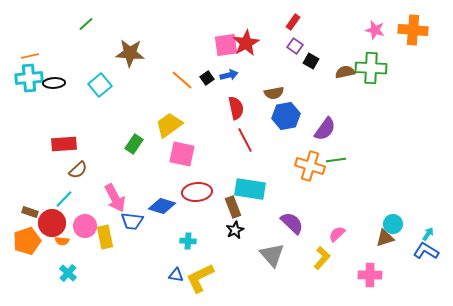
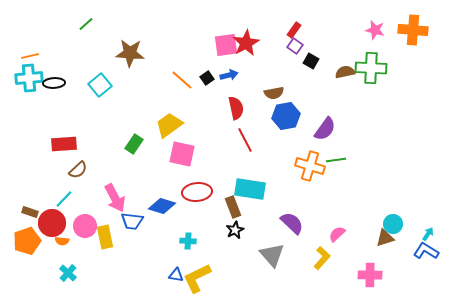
red rectangle at (293, 22): moved 1 px right, 8 px down
yellow L-shape at (200, 278): moved 3 px left
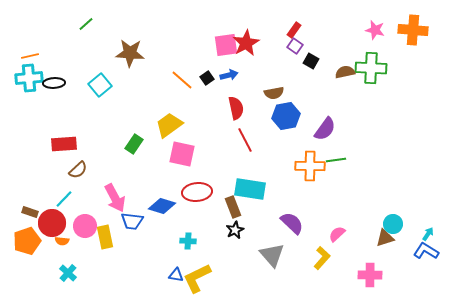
orange cross at (310, 166): rotated 16 degrees counterclockwise
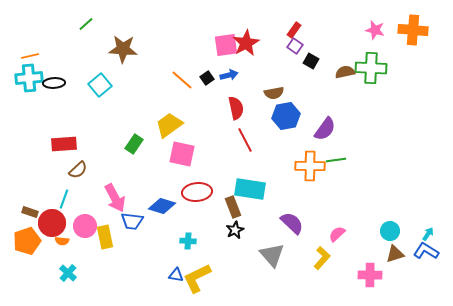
brown star at (130, 53): moved 7 px left, 4 px up
cyan line at (64, 199): rotated 24 degrees counterclockwise
cyan circle at (393, 224): moved 3 px left, 7 px down
brown triangle at (385, 238): moved 10 px right, 16 px down
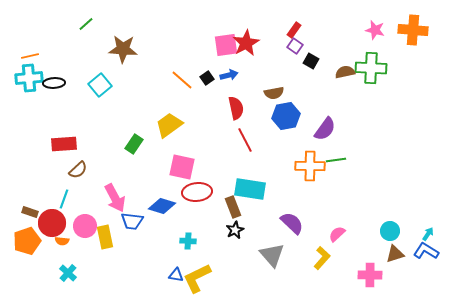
pink square at (182, 154): moved 13 px down
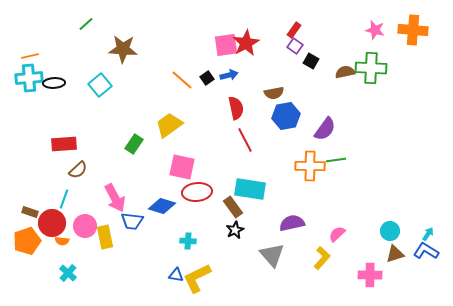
brown rectangle at (233, 207): rotated 15 degrees counterclockwise
purple semicircle at (292, 223): rotated 55 degrees counterclockwise
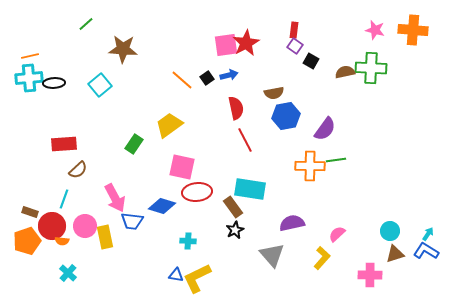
red rectangle at (294, 30): rotated 28 degrees counterclockwise
red circle at (52, 223): moved 3 px down
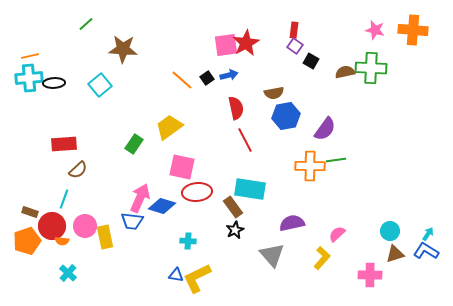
yellow trapezoid at (169, 125): moved 2 px down
pink arrow at (115, 198): moved 25 px right; rotated 128 degrees counterclockwise
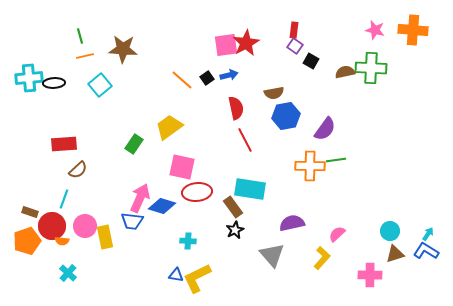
green line at (86, 24): moved 6 px left, 12 px down; rotated 63 degrees counterclockwise
orange line at (30, 56): moved 55 px right
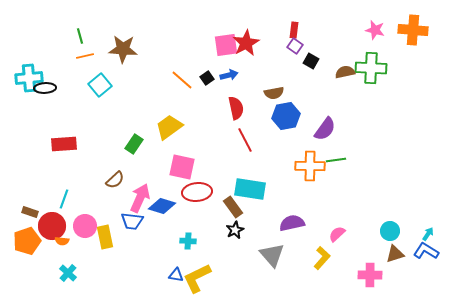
black ellipse at (54, 83): moved 9 px left, 5 px down
brown semicircle at (78, 170): moved 37 px right, 10 px down
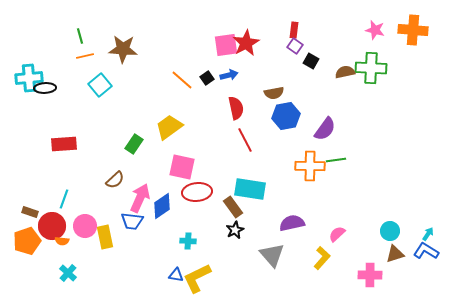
blue diamond at (162, 206): rotated 52 degrees counterclockwise
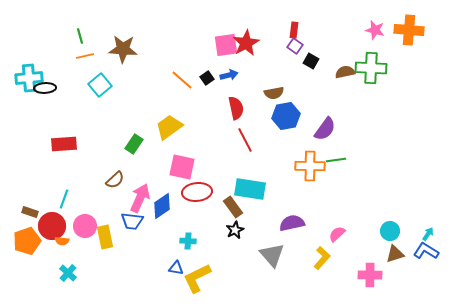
orange cross at (413, 30): moved 4 px left
blue triangle at (176, 275): moved 7 px up
